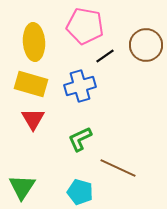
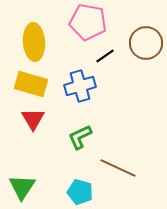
pink pentagon: moved 3 px right, 4 px up
brown circle: moved 2 px up
green L-shape: moved 2 px up
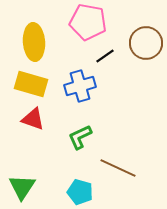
red triangle: rotated 40 degrees counterclockwise
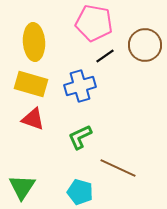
pink pentagon: moved 6 px right, 1 px down
brown circle: moved 1 px left, 2 px down
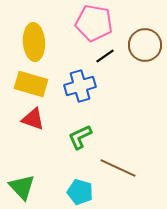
green triangle: rotated 16 degrees counterclockwise
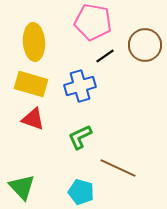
pink pentagon: moved 1 px left, 1 px up
cyan pentagon: moved 1 px right
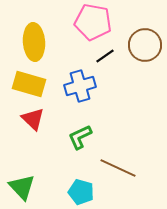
yellow rectangle: moved 2 px left
red triangle: rotated 25 degrees clockwise
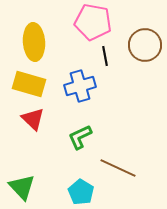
black line: rotated 66 degrees counterclockwise
cyan pentagon: rotated 15 degrees clockwise
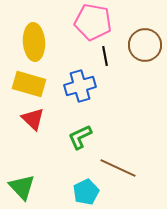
cyan pentagon: moved 5 px right; rotated 15 degrees clockwise
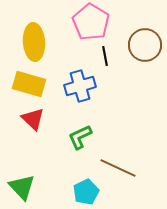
pink pentagon: moved 2 px left; rotated 21 degrees clockwise
